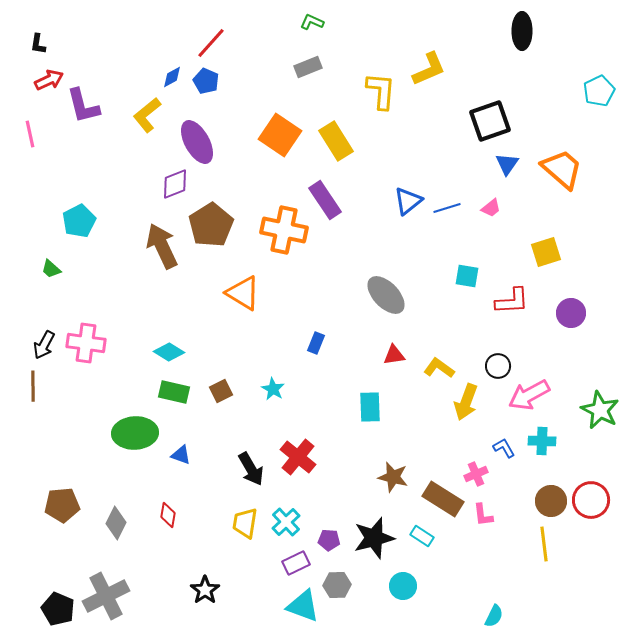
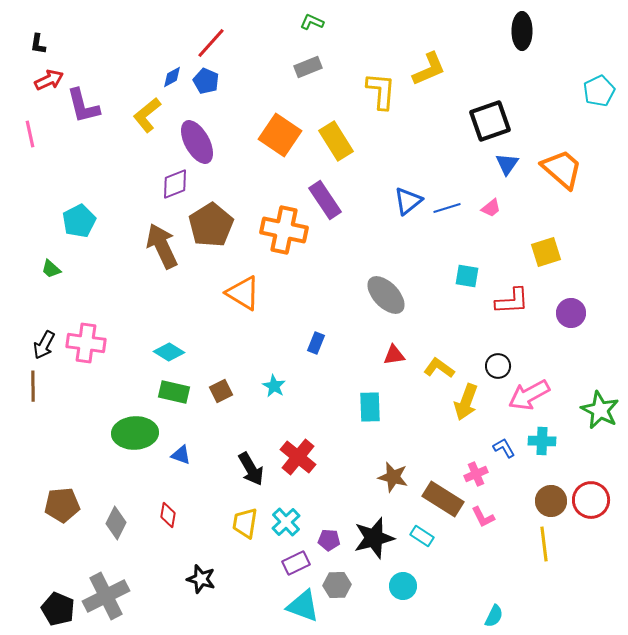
cyan star at (273, 389): moved 1 px right, 3 px up
pink L-shape at (483, 515): moved 2 px down; rotated 20 degrees counterclockwise
black star at (205, 590): moved 4 px left, 11 px up; rotated 20 degrees counterclockwise
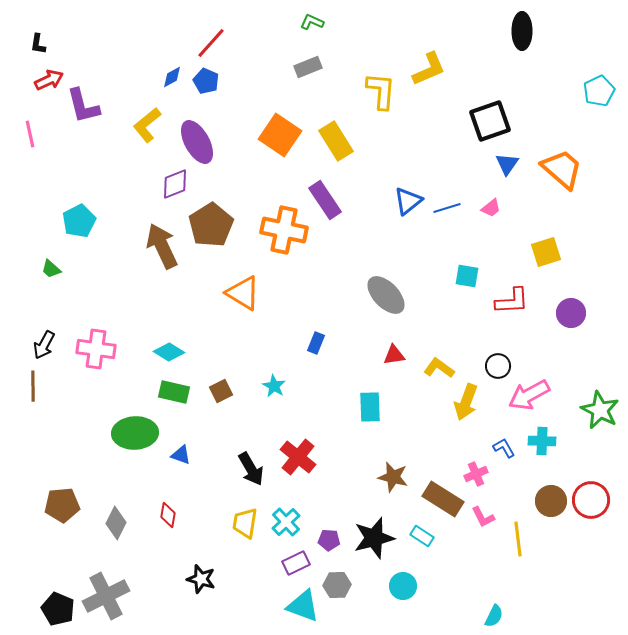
yellow L-shape at (147, 115): moved 10 px down
pink cross at (86, 343): moved 10 px right, 6 px down
yellow line at (544, 544): moved 26 px left, 5 px up
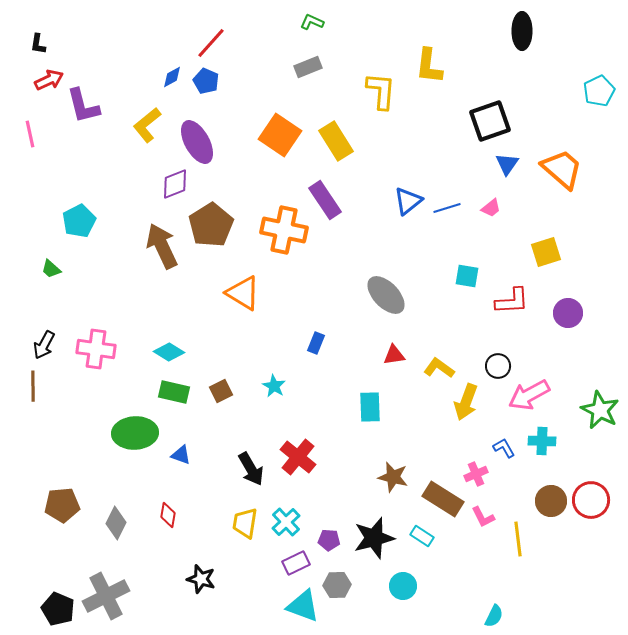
yellow L-shape at (429, 69): moved 3 px up; rotated 120 degrees clockwise
purple circle at (571, 313): moved 3 px left
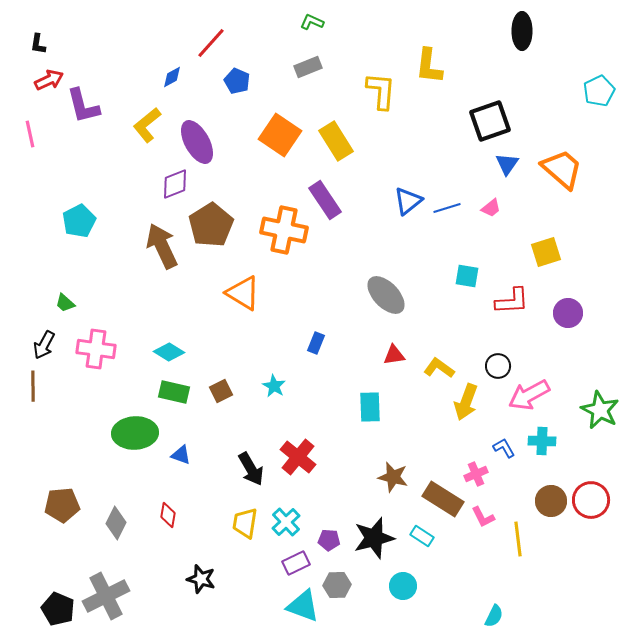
blue pentagon at (206, 81): moved 31 px right
green trapezoid at (51, 269): moved 14 px right, 34 px down
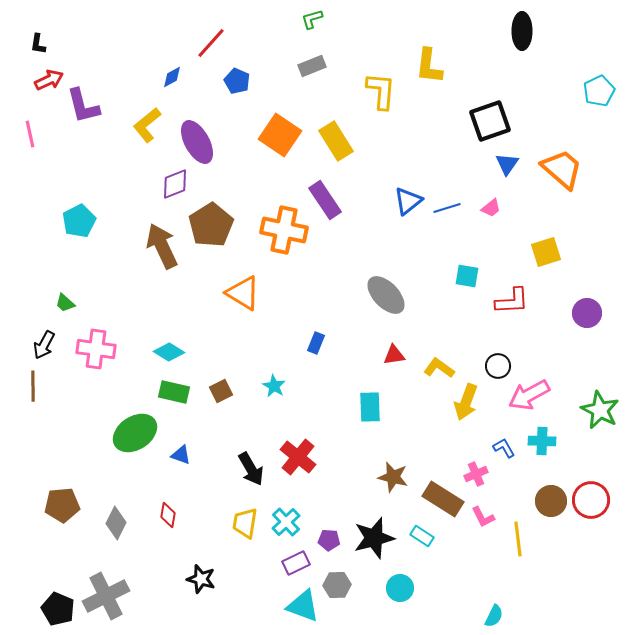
green L-shape at (312, 22): moved 3 px up; rotated 40 degrees counterclockwise
gray rectangle at (308, 67): moved 4 px right, 1 px up
purple circle at (568, 313): moved 19 px right
green ellipse at (135, 433): rotated 30 degrees counterclockwise
cyan circle at (403, 586): moved 3 px left, 2 px down
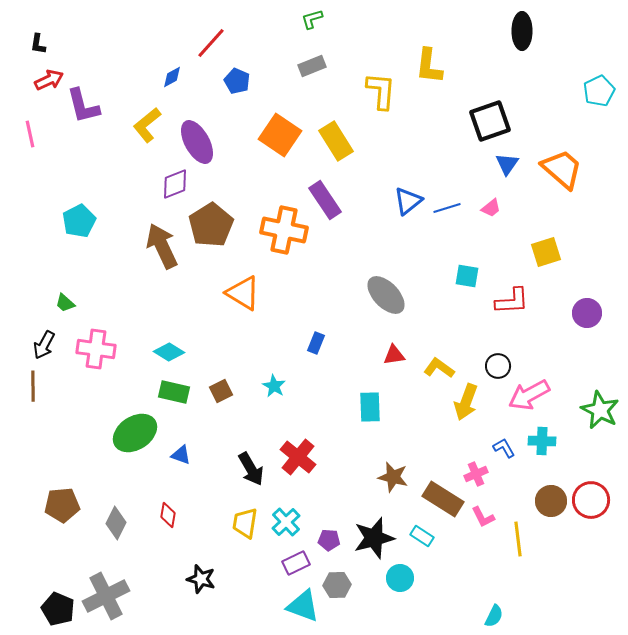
cyan circle at (400, 588): moved 10 px up
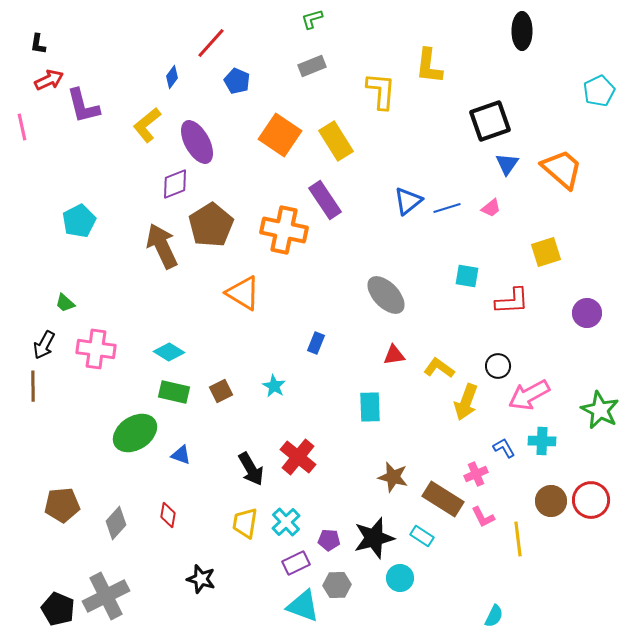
blue diamond at (172, 77): rotated 25 degrees counterclockwise
pink line at (30, 134): moved 8 px left, 7 px up
gray diamond at (116, 523): rotated 16 degrees clockwise
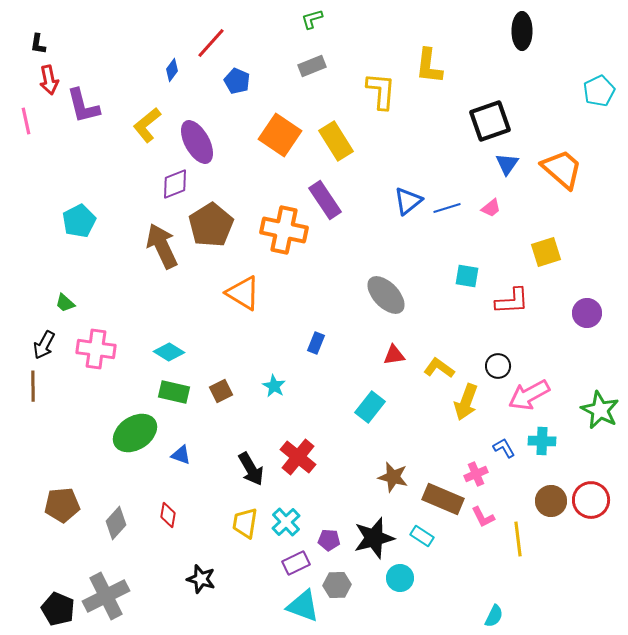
blue diamond at (172, 77): moved 7 px up
red arrow at (49, 80): rotated 104 degrees clockwise
pink line at (22, 127): moved 4 px right, 6 px up
cyan rectangle at (370, 407): rotated 40 degrees clockwise
brown rectangle at (443, 499): rotated 9 degrees counterclockwise
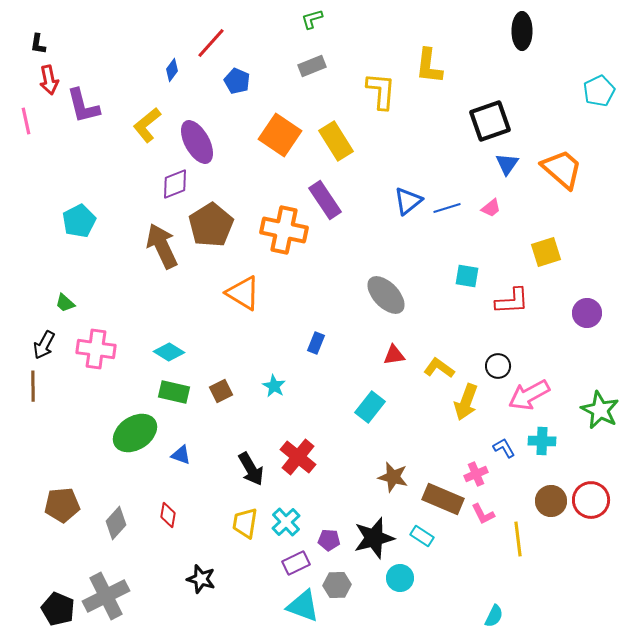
pink L-shape at (483, 517): moved 3 px up
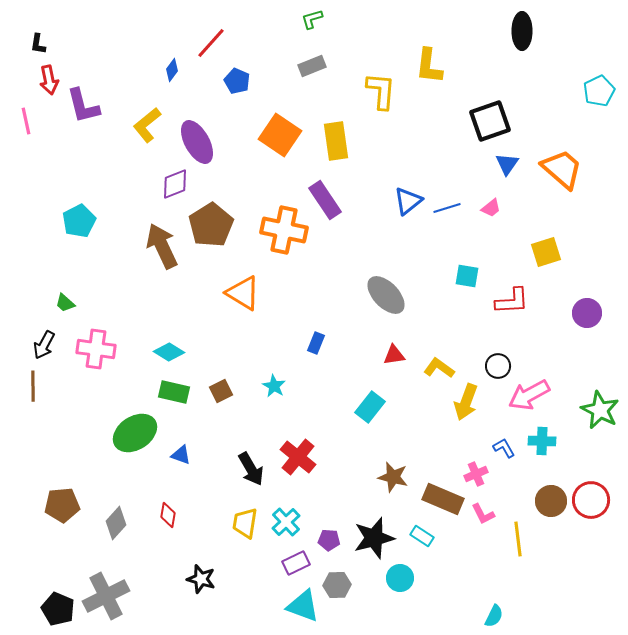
yellow rectangle at (336, 141): rotated 24 degrees clockwise
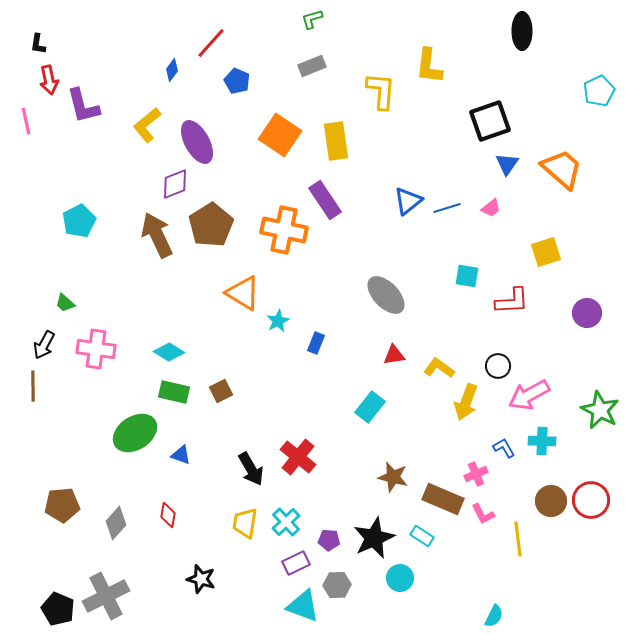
brown arrow at (162, 246): moved 5 px left, 11 px up
cyan star at (274, 386): moved 4 px right, 65 px up; rotated 15 degrees clockwise
black star at (374, 538): rotated 9 degrees counterclockwise
